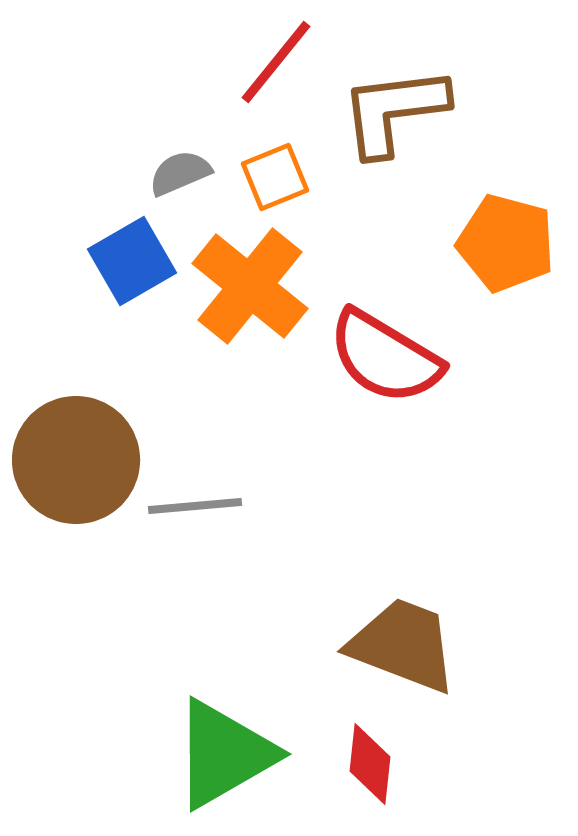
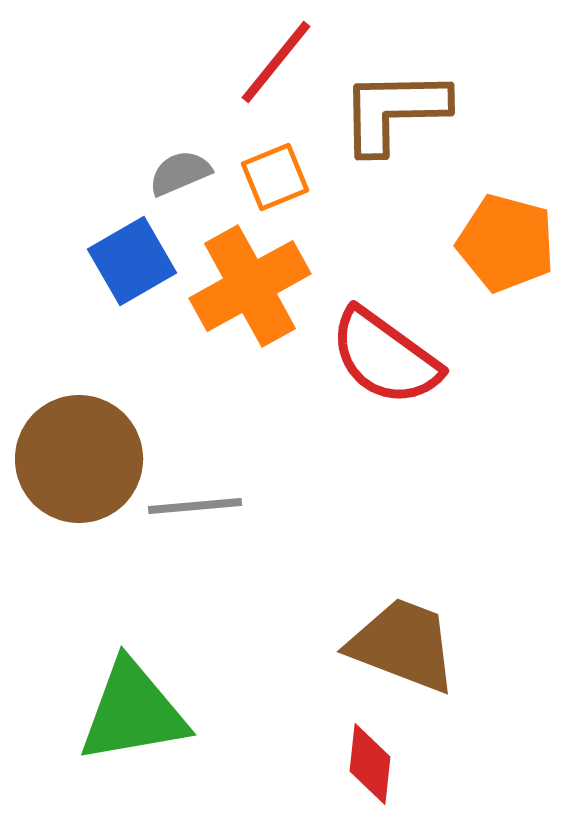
brown L-shape: rotated 6 degrees clockwise
orange cross: rotated 22 degrees clockwise
red semicircle: rotated 5 degrees clockwise
brown circle: moved 3 px right, 1 px up
green triangle: moved 91 px left, 42 px up; rotated 20 degrees clockwise
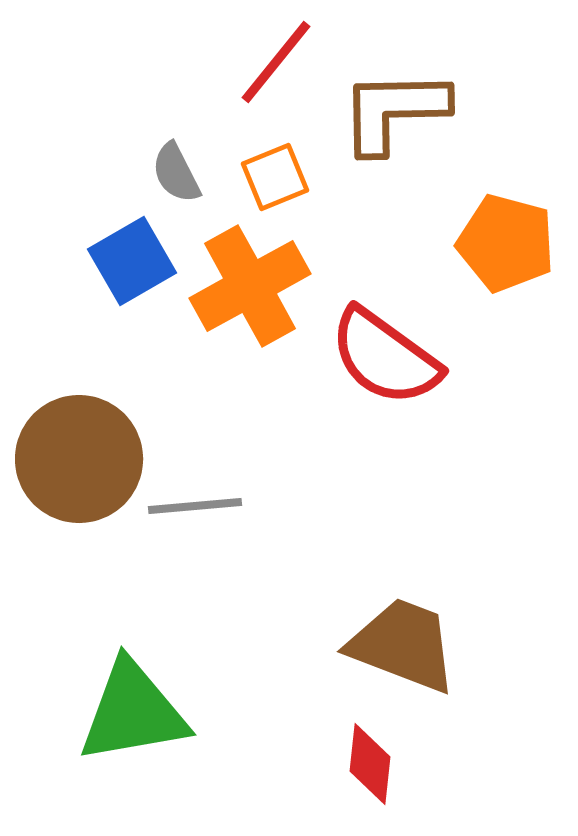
gray semicircle: moved 4 px left; rotated 94 degrees counterclockwise
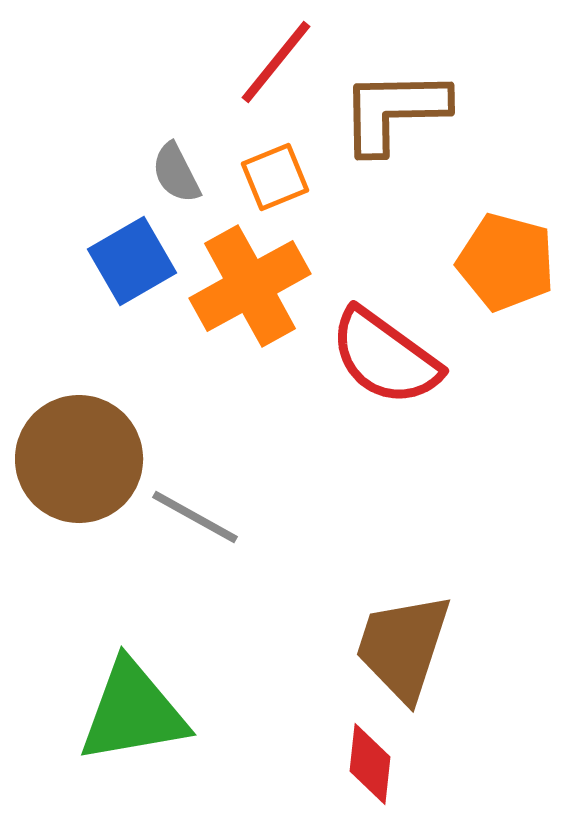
orange pentagon: moved 19 px down
gray line: moved 11 px down; rotated 34 degrees clockwise
brown trapezoid: moved 2 px down; rotated 93 degrees counterclockwise
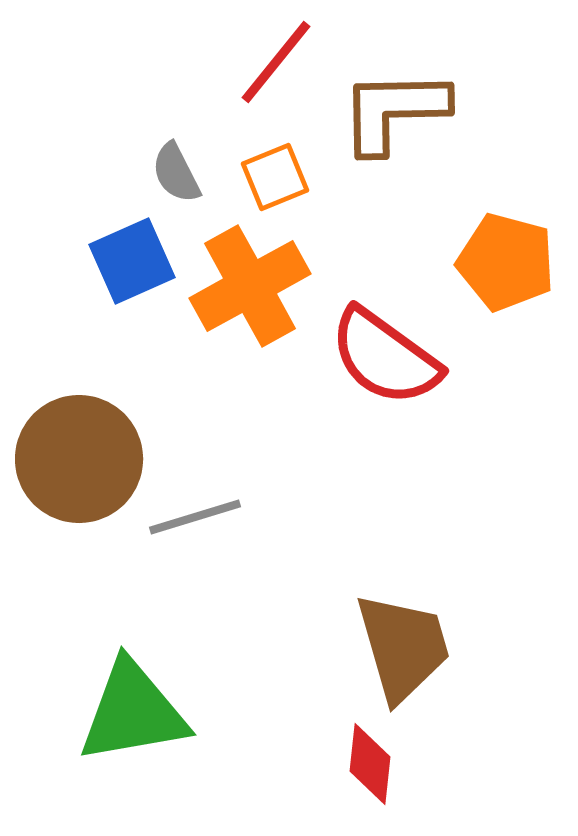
blue square: rotated 6 degrees clockwise
gray line: rotated 46 degrees counterclockwise
brown trapezoid: rotated 146 degrees clockwise
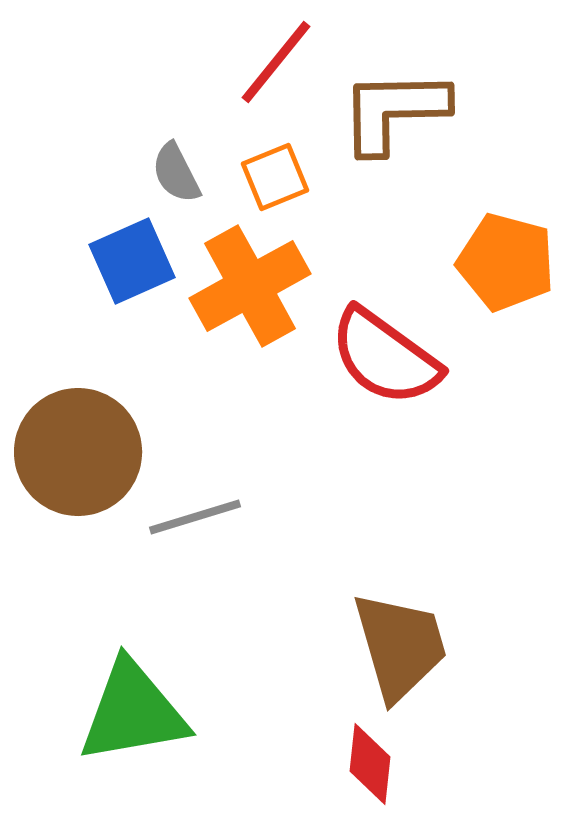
brown circle: moved 1 px left, 7 px up
brown trapezoid: moved 3 px left, 1 px up
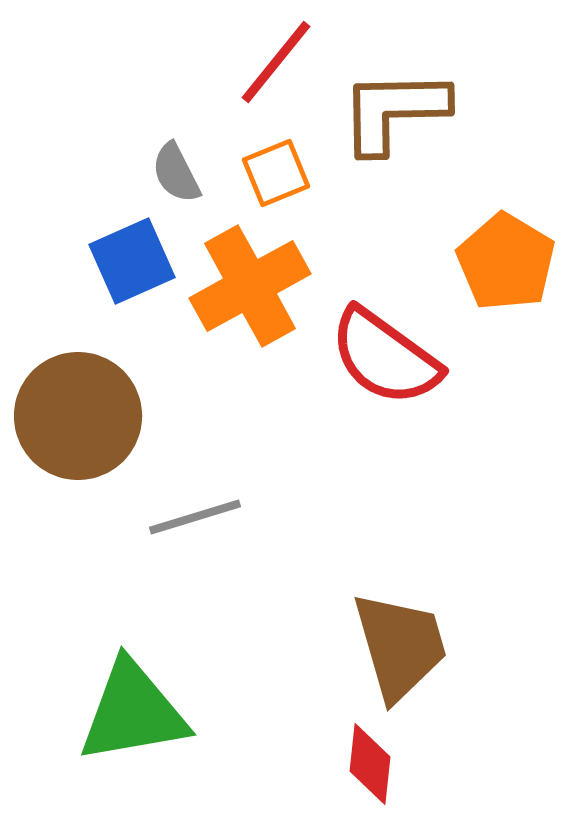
orange square: moved 1 px right, 4 px up
orange pentagon: rotated 16 degrees clockwise
brown circle: moved 36 px up
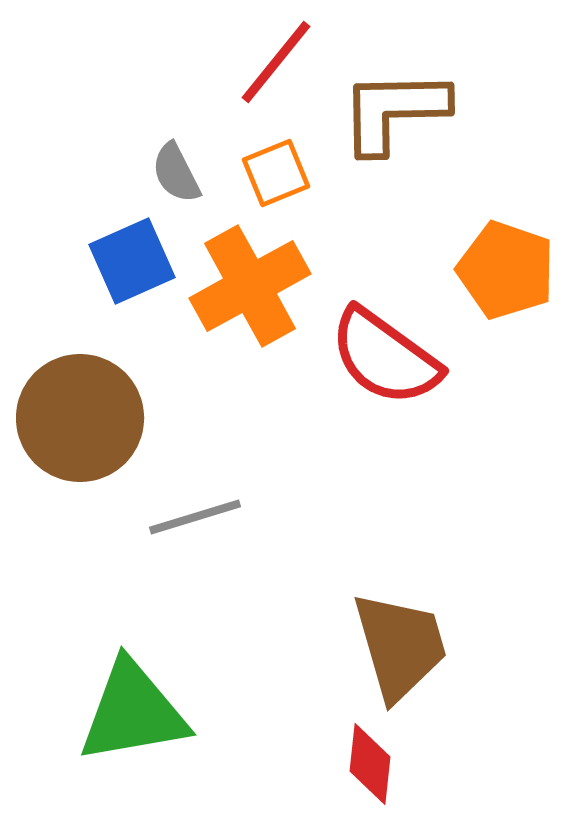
orange pentagon: moved 8 px down; rotated 12 degrees counterclockwise
brown circle: moved 2 px right, 2 px down
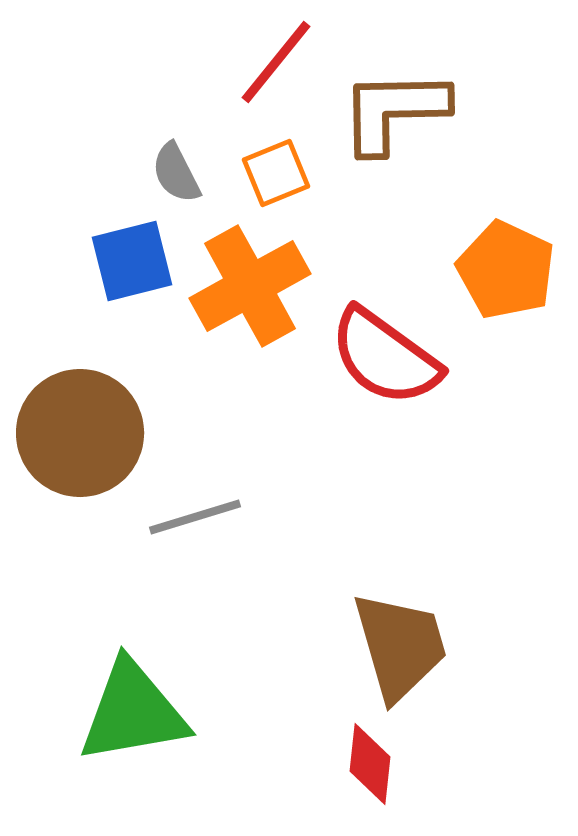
blue square: rotated 10 degrees clockwise
orange pentagon: rotated 6 degrees clockwise
brown circle: moved 15 px down
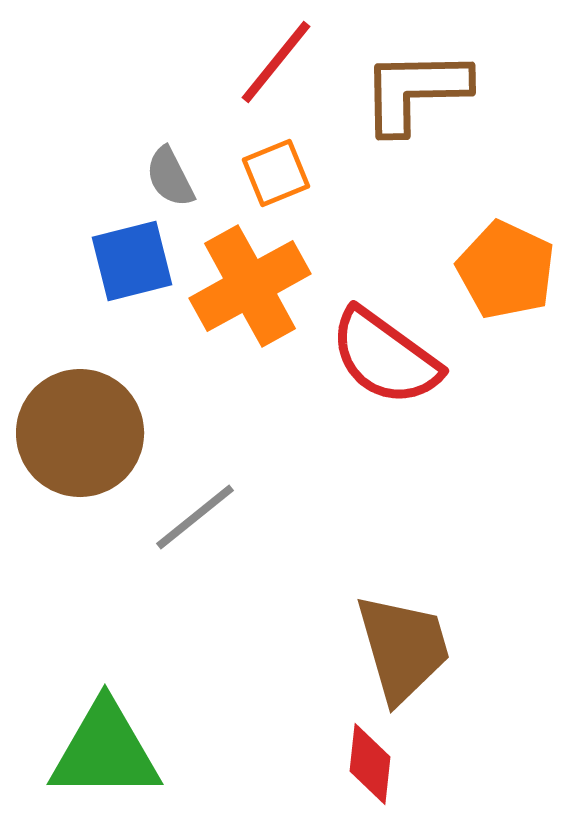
brown L-shape: moved 21 px right, 20 px up
gray semicircle: moved 6 px left, 4 px down
gray line: rotated 22 degrees counterclockwise
brown trapezoid: moved 3 px right, 2 px down
green triangle: moved 28 px left, 39 px down; rotated 10 degrees clockwise
